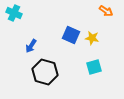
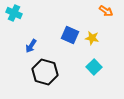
blue square: moved 1 px left
cyan square: rotated 28 degrees counterclockwise
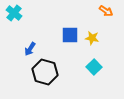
cyan cross: rotated 14 degrees clockwise
blue square: rotated 24 degrees counterclockwise
blue arrow: moved 1 px left, 3 px down
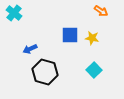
orange arrow: moved 5 px left
blue arrow: rotated 32 degrees clockwise
cyan square: moved 3 px down
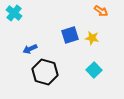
blue square: rotated 18 degrees counterclockwise
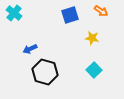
blue square: moved 20 px up
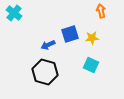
orange arrow: rotated 136 degrees counterclockwise
blue square: moved 19 px down
yellow star: rotated 16 degrees counterclockwise
blue arrow: moved 18 px right, 4 px up
cyan square: moved 3 px left, 5 px up; rotated 21 degrees counterclockwise
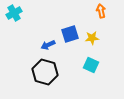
cyan cross: rotated 21 degrees clockwise
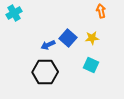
blue square: moved 2 px left, 4 px down; rotated 30 degrees counterclockwise
black hexagon: rotated 15 degrees counterclockwise
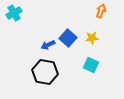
orange arrow: rotated 32 degrees clockwise
black hexagon: rotated 10 degrees clockwise
